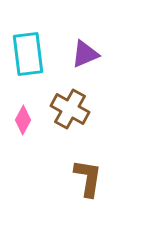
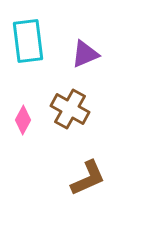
cyan rectangle: moved 13 px up
brown L-shape: rotated 57 degrees clockwise
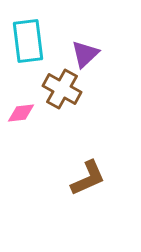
purple triangle: rotated 20 degrees counterclockwise
brown cross: moved 8 px left, 20 px up
pink diamond: moved 2 px left, 7 px up; rotated 56 degrees clockwise
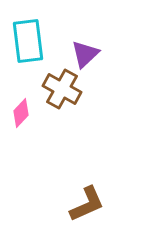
pink diamond: rotated 40 degrees counterclockwise
brown L-shape: moved 1 px left, 26 px down
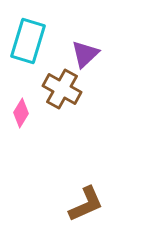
cyan rectangle: rotated 24 degrees clockwise
pink diamond: rotated 12 degrees counterclockwise
brown L-shape: moved 1 px left
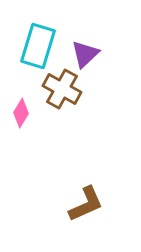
cyan rectangle: moved 10 px right, 5 px down
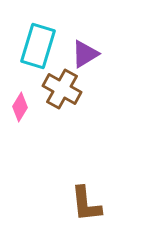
purple triangle: rotated 12 degrees clockwise
pink diamond: moved 1 px left, 6 px up
brown L-shape: rotated 108 degrees clockwise
